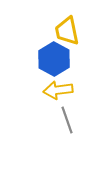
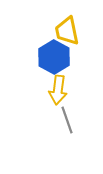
blue hexagon: moved 2 px up
yellow arrow: rotated 76 degrees counterclockwise
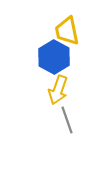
yellow arrow: rotated 12 degrees clockwise
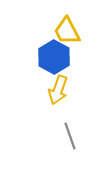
yellow trapezoid: rotated 16 degrees counterclockwise
gray line: moved 3 px right, 16 px down
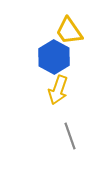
yellow trapezoid: moved 2 px right; rotated 8 degrees counterclockwise
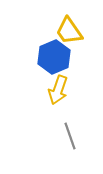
blue hexagon: rotated 8 degrees clockwise
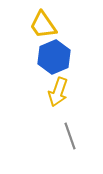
yellow trapezoid: moved 26 px left, 6 px up
yellow arrow: moved 2 px down
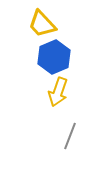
yellow trapezoid: moved 1 px left, 1 px up; rotated 8 degrees counterclockwise
gray line: rotated 40 degrees clockwise
